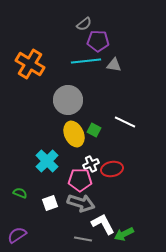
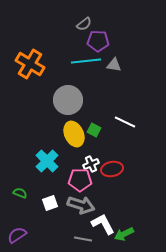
gray arrow: moved 2 px down
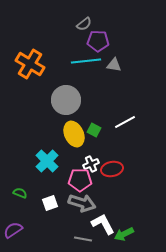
gray circle: moved 2 px left
white line: rotated 55 degrees counterclockwise
gray arrow: moved 1 px right, 2 px up
purple semicircle: moved 4 px left, 5 px up
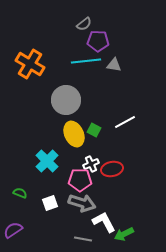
white L-shape: moved 1 px right, 2 px up
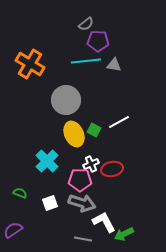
gray semicircle: moved 2 px right
white line: moved 6 px left
